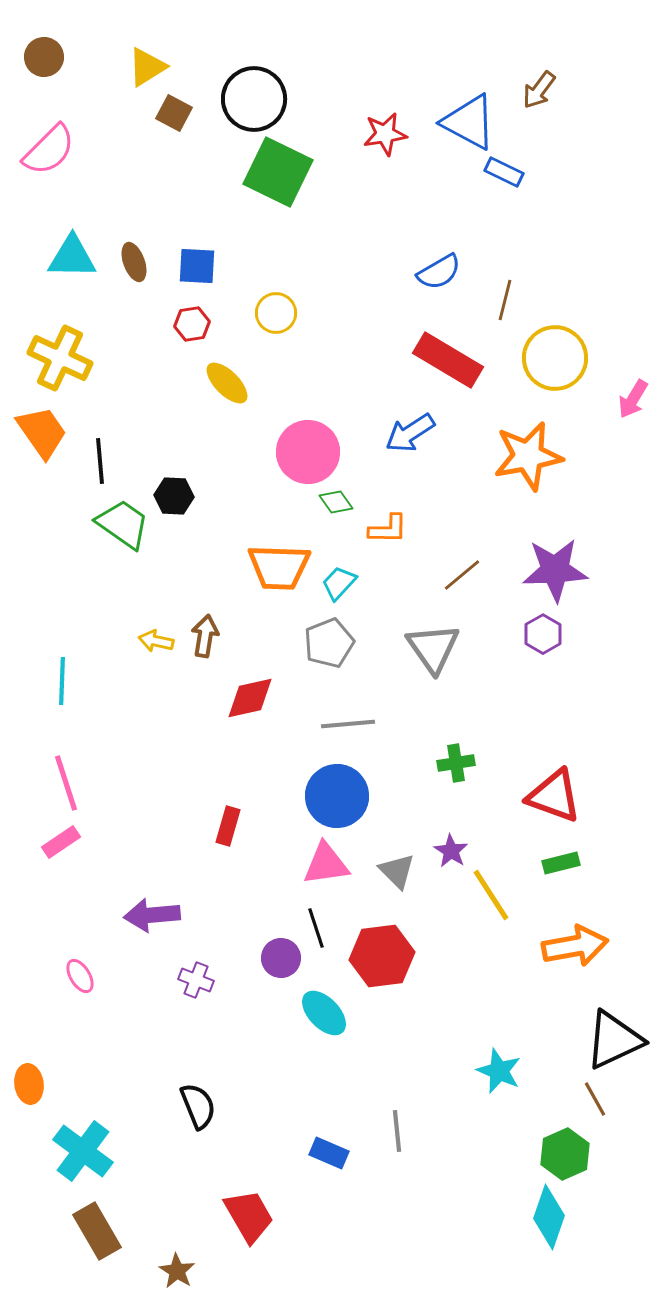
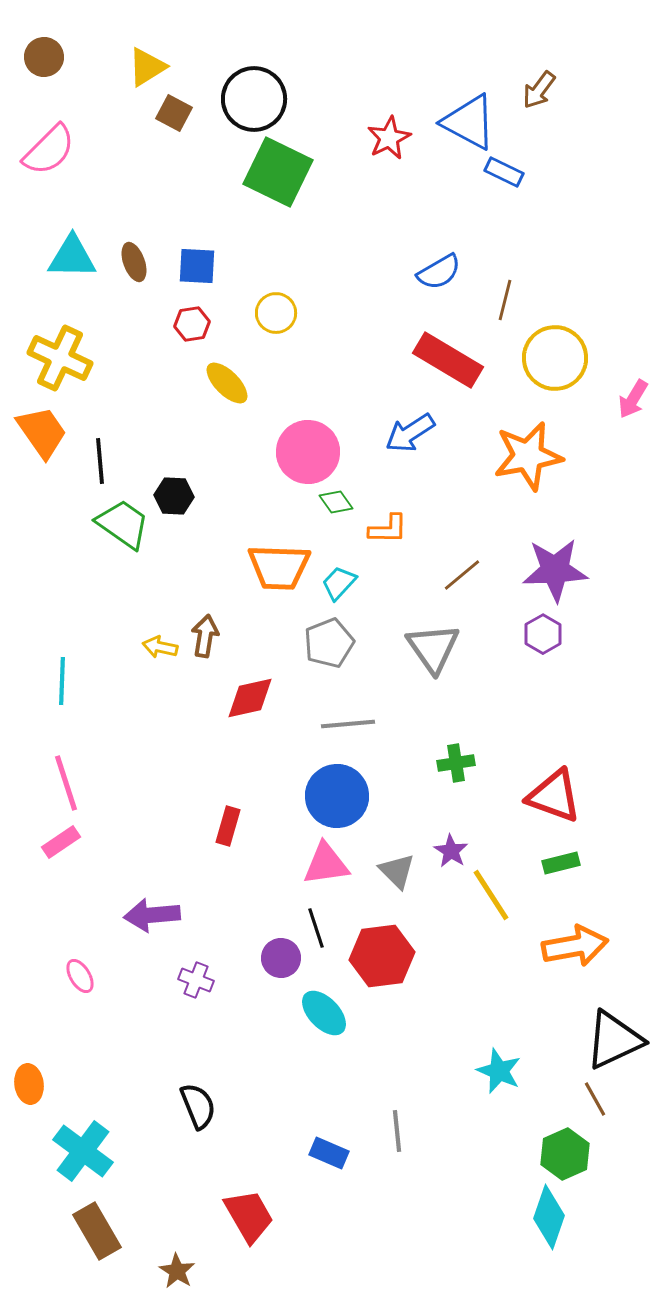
red star at (385, 134): moved 4 px right, 4 px down; rotated 18 degrees counterclockwise
yellow arrow at (156, 641): moved 4 px right, 6 px down
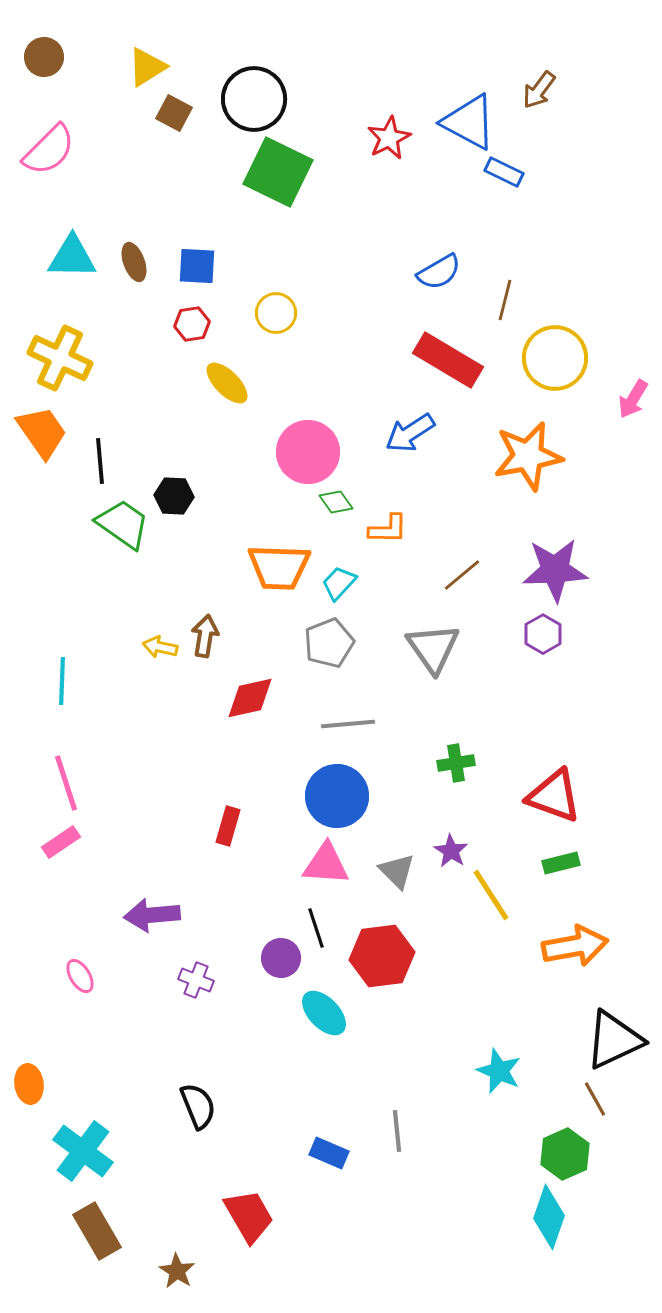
pink triangle at (326, 864): rotated 12 degrees clockwise
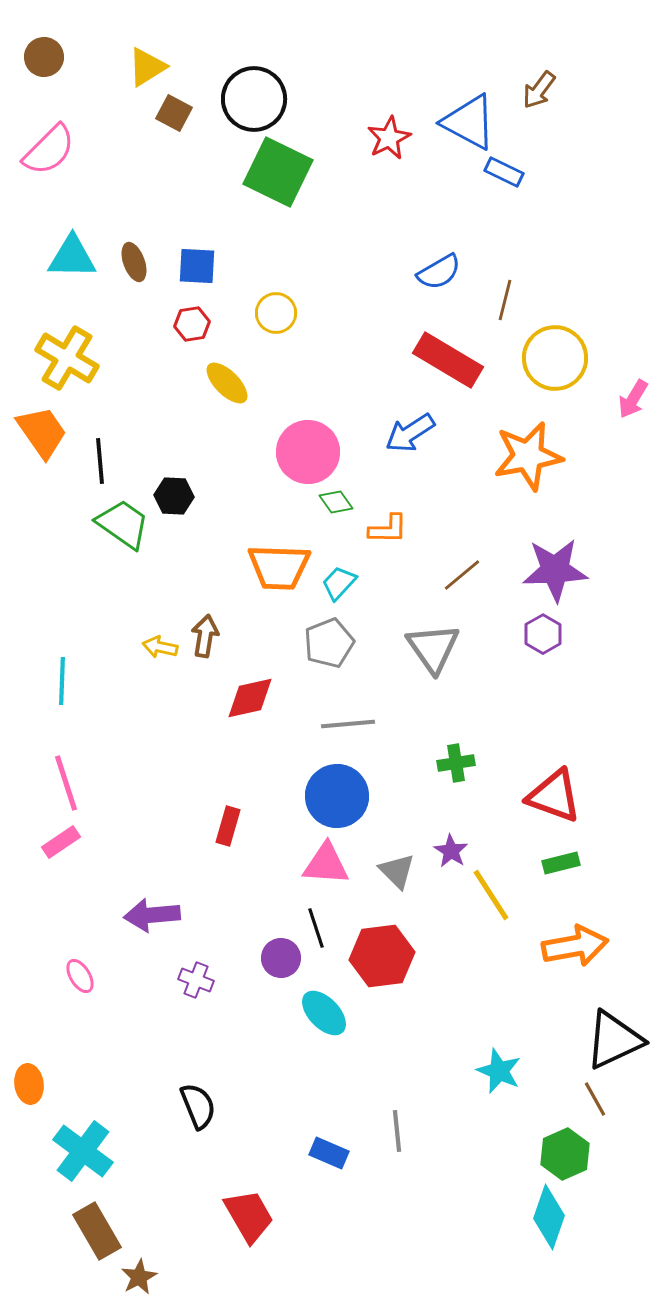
yellow cross at (60, 358): moved 7 px right; rotated 6 degrees clockwise
brown star at (177, 1271): moved 38 px left, 6 px down; rotated 12 degrees clockwise
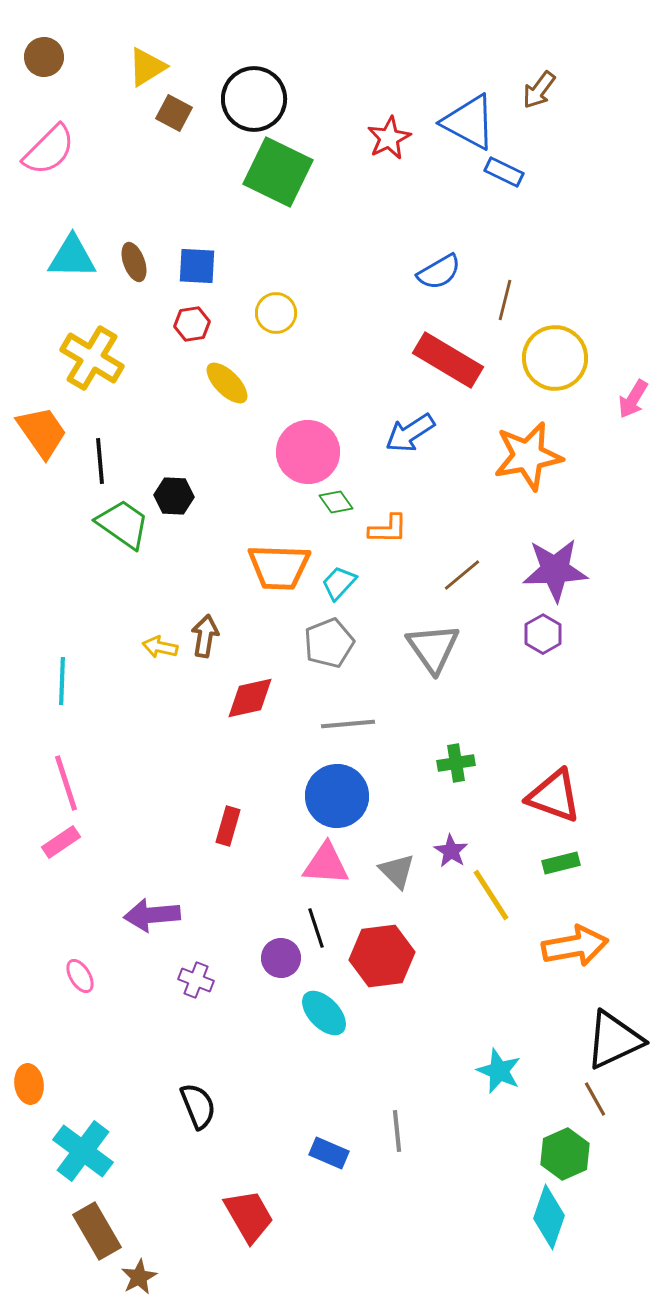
yellow cross at (67, 358): moved 25 px right
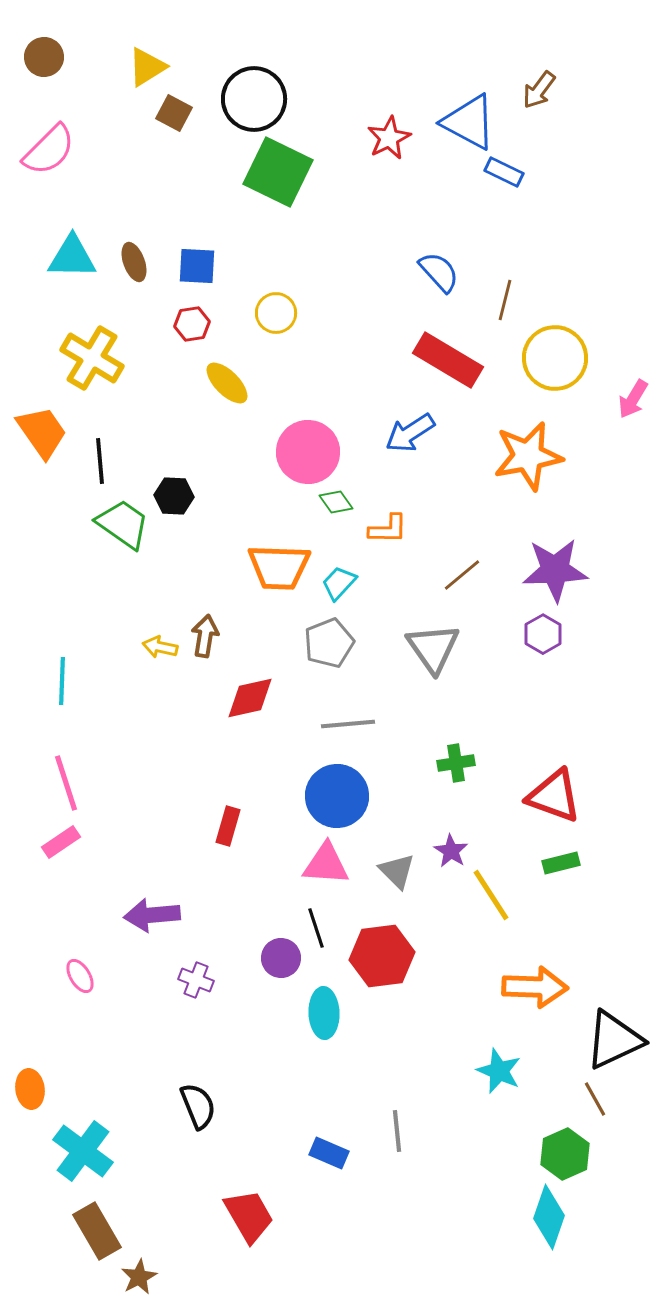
blue semicircle at (439, 272): rotated 102 degrees counterclockwise
orange arrow at (575, 946): moved 40 px left, 41 px down; rotated 12 degrees clockwise
cyan ellipse at (324, 1013): rotated 42 degrees clockwise
orange ellipse at (29, 1084): moved 1 px right, 5 px down
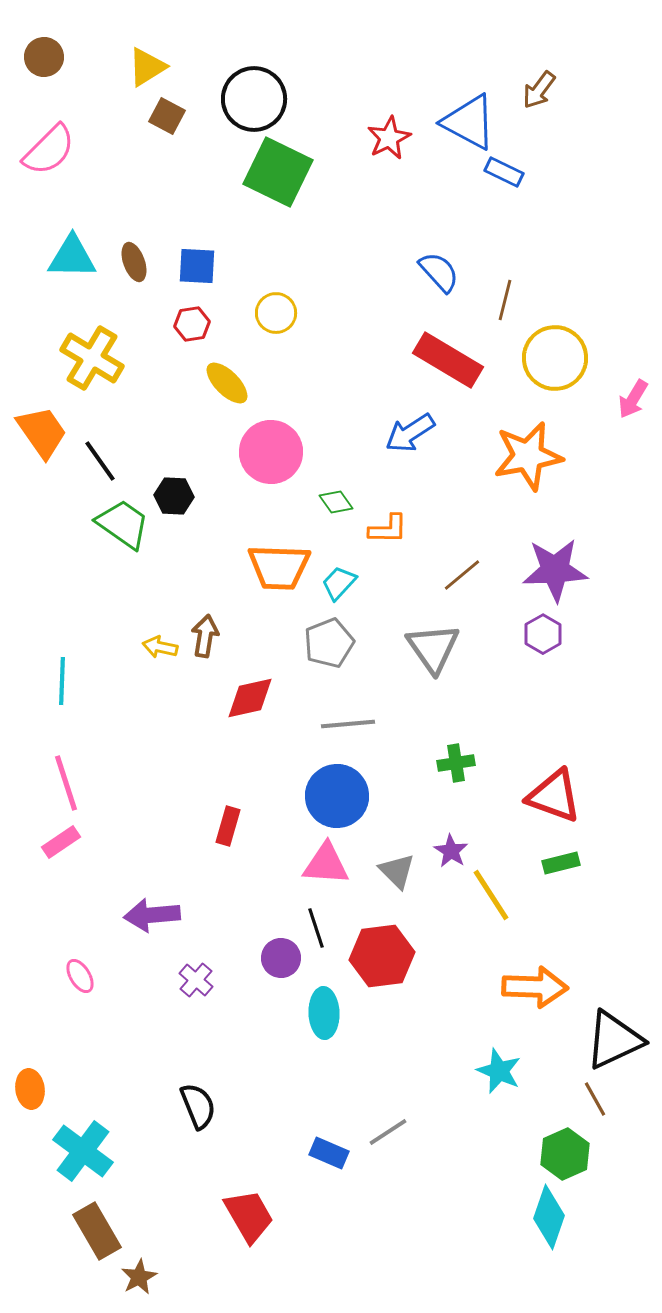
brown square at (174, 113): moved 7 px left, 3 px down
pink circle at (308, 452): moved 37 px left
black line at (100, 461): rotated 30 degrees counterclockwise
purple cross at (196, 980): rotated 20 degrees clockwise
gray line at (397, 1131): moved 9 px left, 1 px down; rotated 63 degrees clockwise
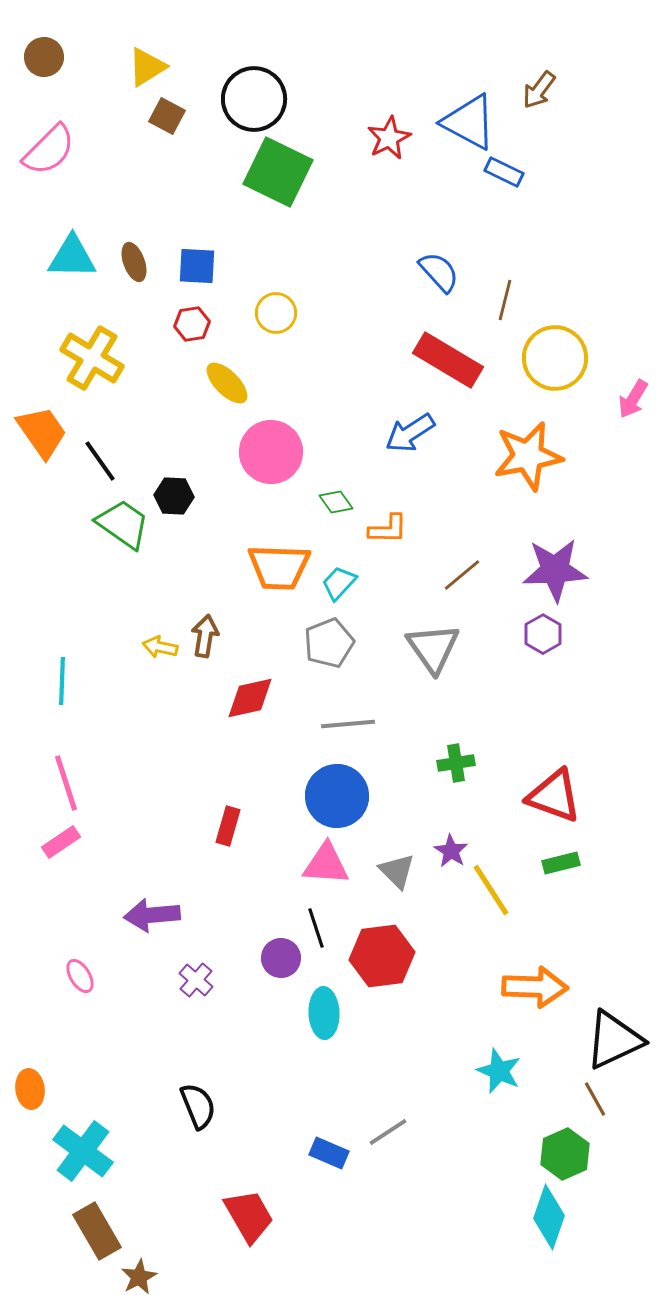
yellow line at (491, 895): moved 5 px up
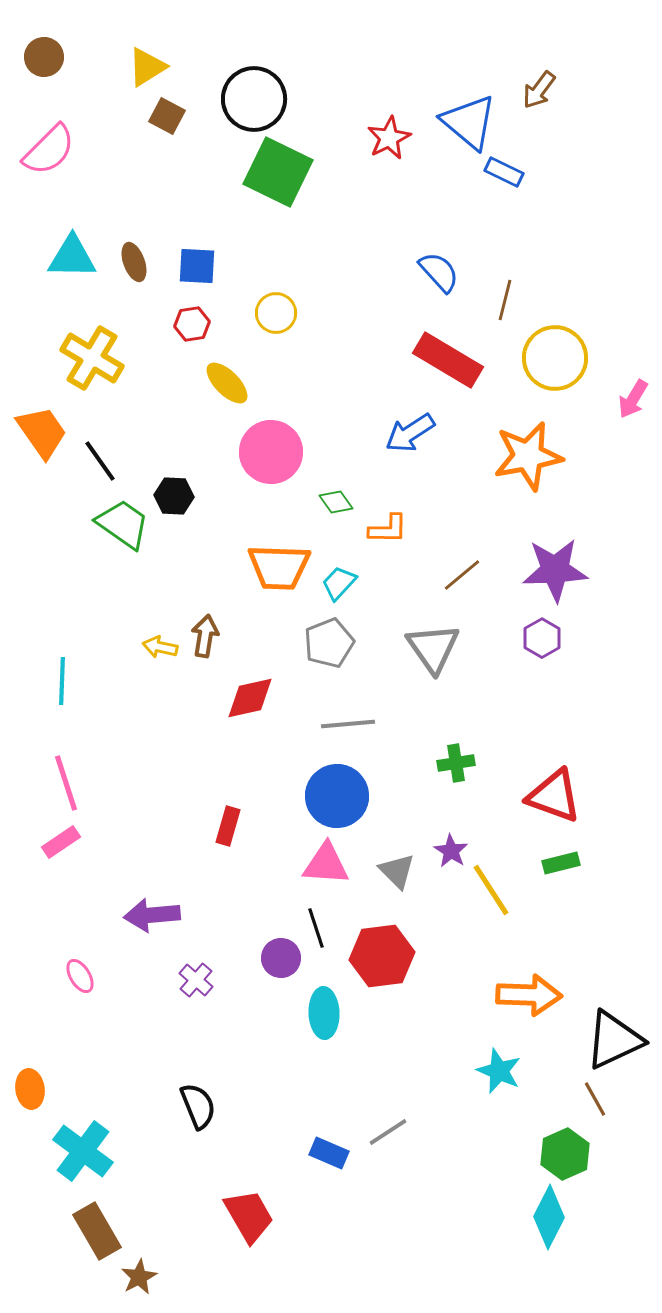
blue triangle at (469, 122): rotated 12 degrees clockwise
purple hexagon at (543, 634): moved 1 px left, 4 px down
orange arrow at (535, 987): moved 6 px left, 8 px down
cyan diamond at (549, 1217): rotated 8 degrees clockwise
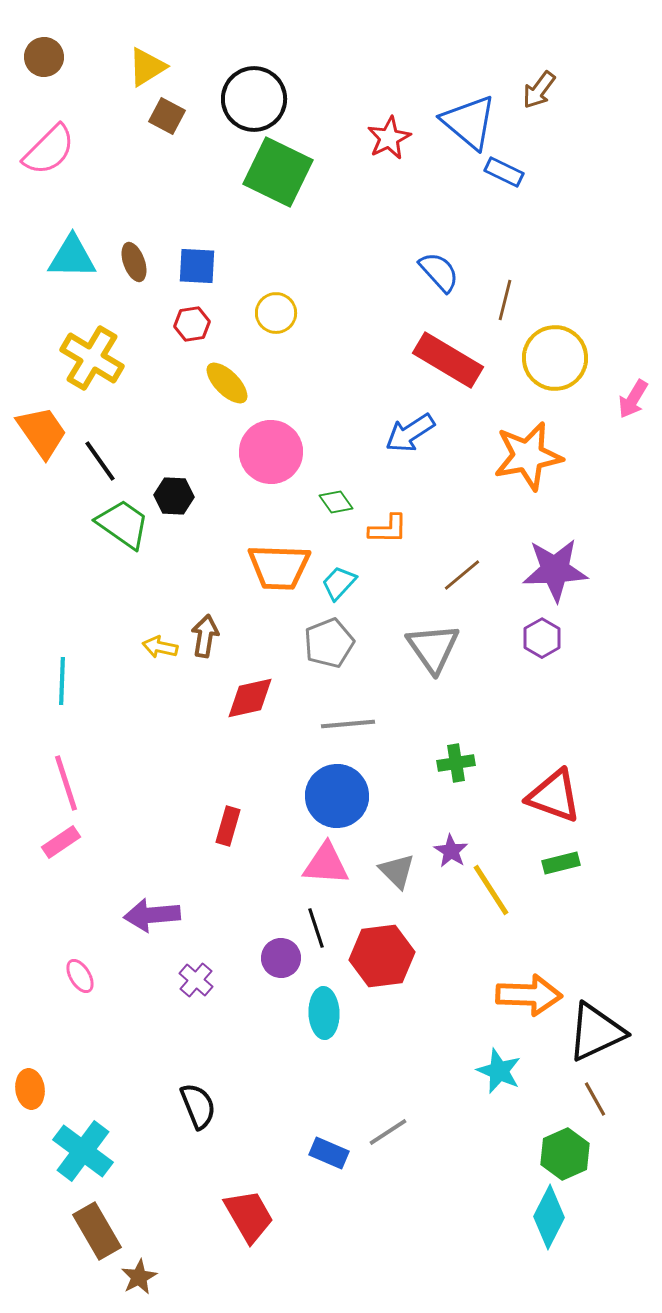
black triangle at (614, 1040): moved 18 px left, 8 px up
